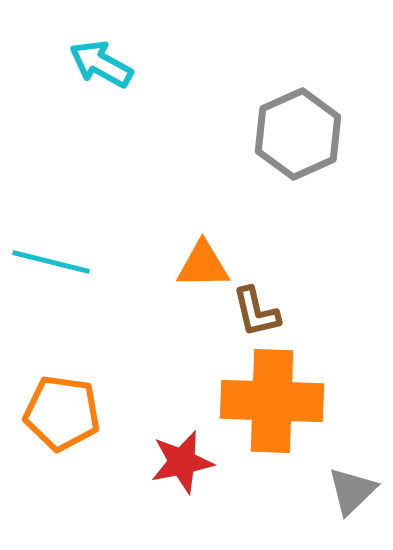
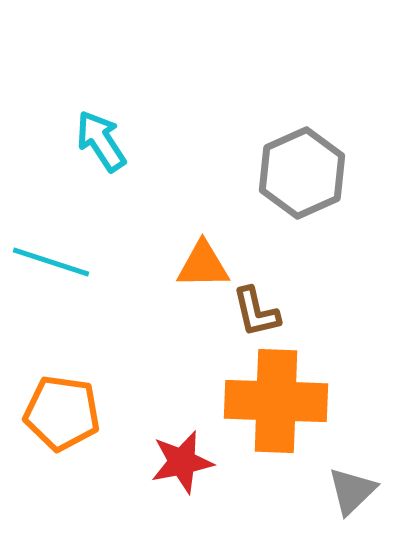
cyan arrow: moved 77 px down; rotated 28 degrees clockwise
gray hexagon: moved 4 px right, 39 px down
cyan line: rotated 4 degrees clockwise
orange cross: moved 4 px right
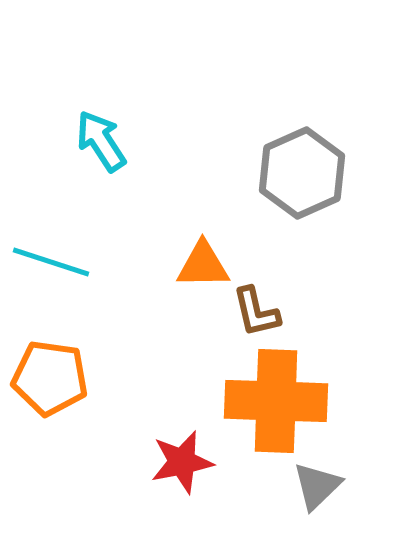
orange pentagon: moved 12 px left, 35 px up
gray triangle: moved 35 px left, 5 px up
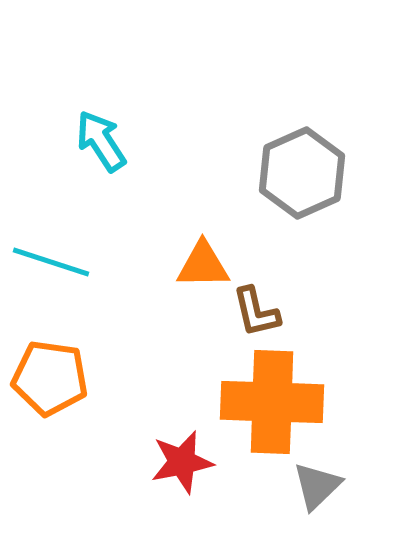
orange cross: moved 4 px left, 1 px down
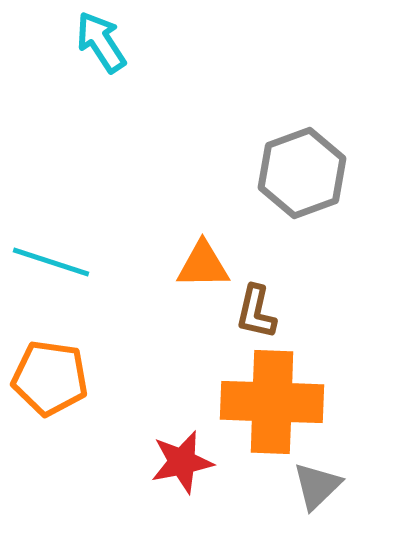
cyan arrow: moved 99 px up
gray hexagon: rotated 4 degrees clockwise
brown L-shape: rotated 26 degrees clockwise
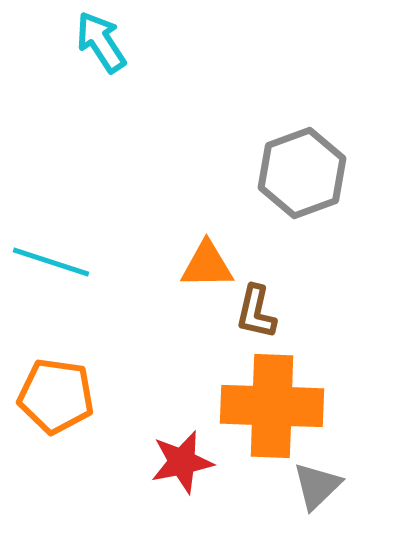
orange triangle: moved 4 px right
orange pentagon: moved 6 px right, 18 px down
orange cross: moved 4 px down
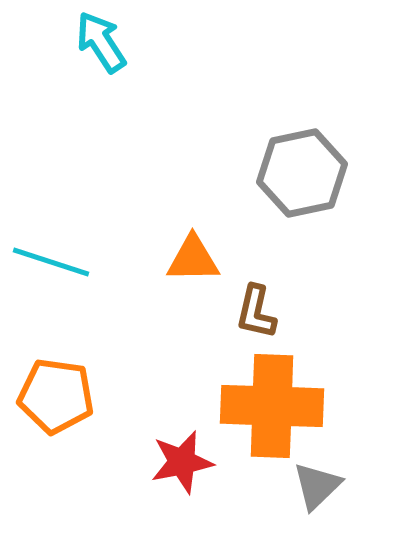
gray hexagon: rotated 8 degrees clockwise
orange triangle: moved 14 px left, 6 px up
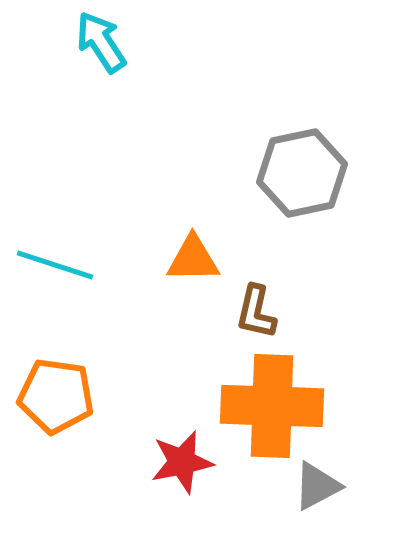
cyan line: moved 4 px right, 3 px down
gray triangle: rotated 16 degrees clockwise
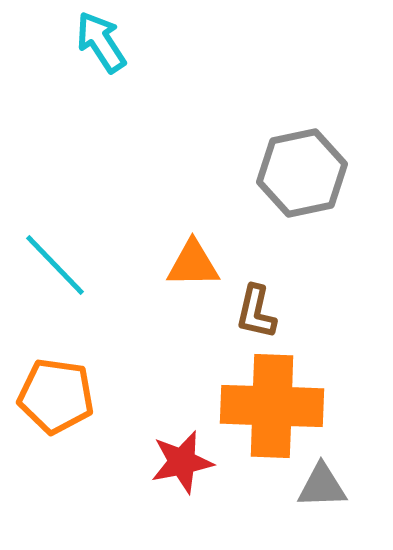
orange triangle: moved 5 px down
cyan line: rotated 28 degrees clockwise
gray triangle: moved 5 px right; rotated 26 degrees clockwise
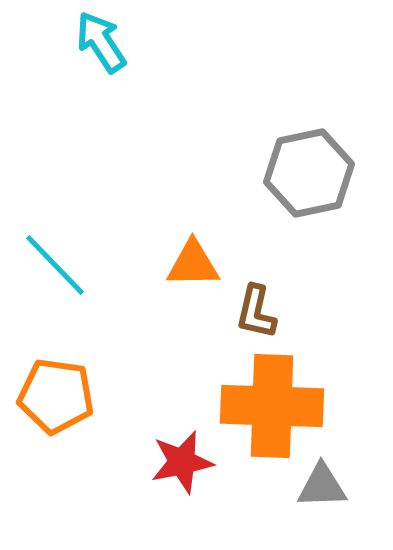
gray hexagon: moved 7 px right
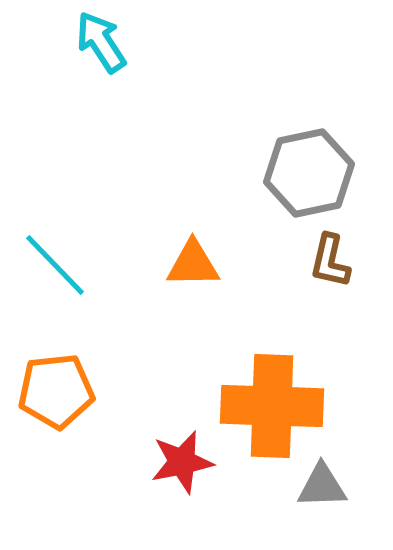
brown L-shape: moved 74 px right, 51 px up
orange pentagon: moved 5 px up; rotated 14 degrees counterclockwise
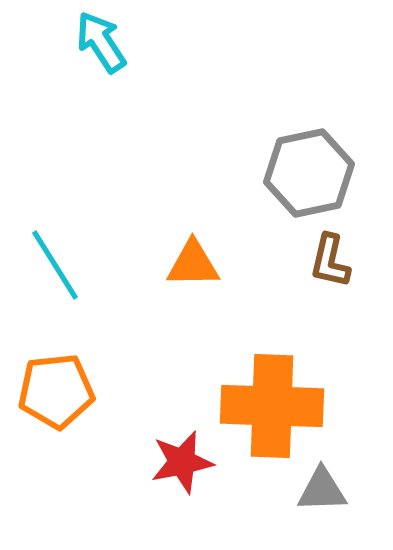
cyan line: rotated 12 degrees clockwise
gray triangle: moved 4 px down
